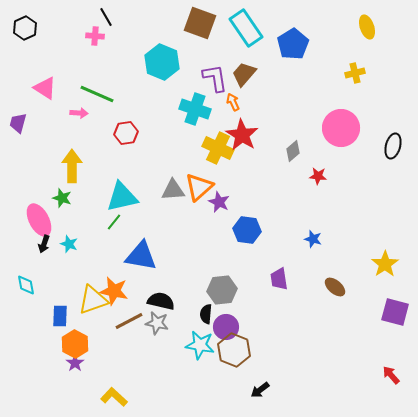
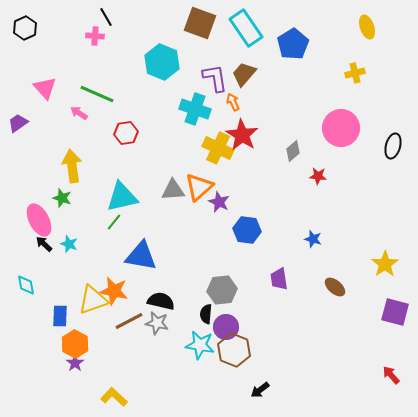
pink triangle at (45, 88): rotated 15 degrees clockwise
pink arrow at (79, 113): rotated 150 degrees counterclockwise
purple trapezoid at (18, 123): rotated 40 degrees clockwise
yellow arrow at (72, 166): rotated 8 degrees counterclockwise
black arrow at (44, 244): rotated 114 degrees clockwise
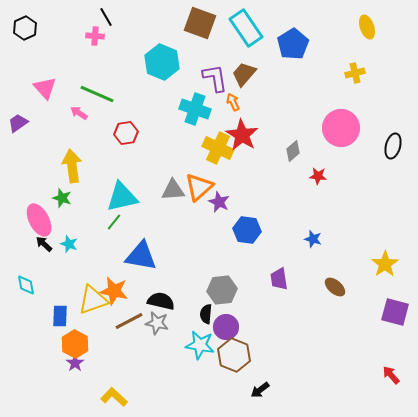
brown hexagon at (234, 350): moved 5 px down
